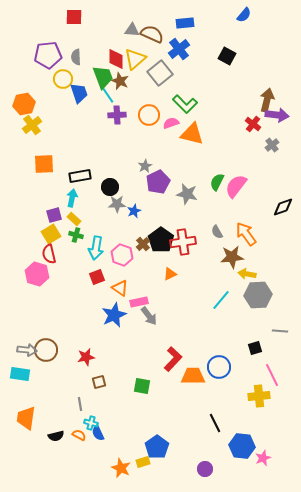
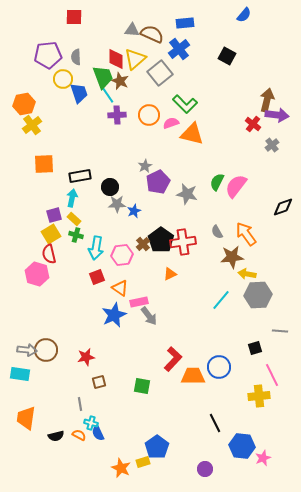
pink hexagon at (122, 255): rotated 25 degrees counterclockwise
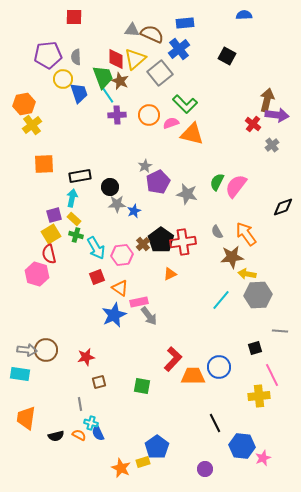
blue semicircle at (244, 15): rotated 133 degrees counterclockwise
cyan arrow at (96, 248): rotated 40 degrees counterclockwise
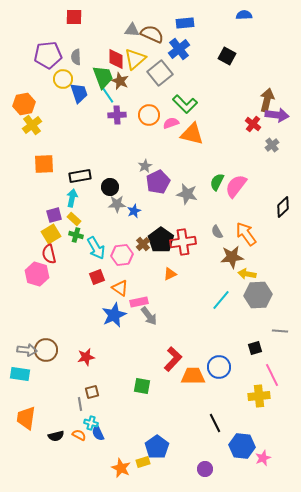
black diamond at (283, 207): rotated 25 degrees counterclockwise
brown square at (99, 382): moved 7 px left, 10 px down
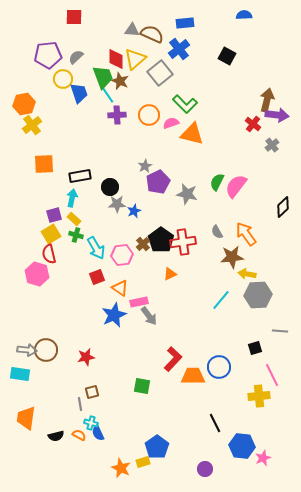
gray semicircle at (76, 57): rotated 49 degrees clockwise
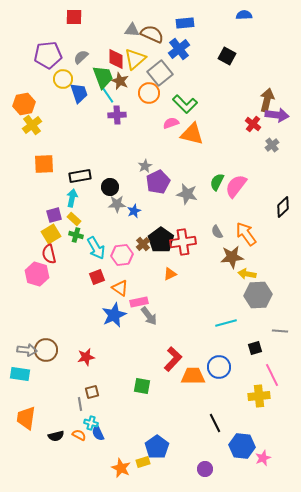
gray semicircle at (76, 57): moved 5 px right
orange circle at (149, 115): moved 22 px up
cyan line at (221, 300): moved 5 px right, 23 px down; rotated 35 degrees clockwise
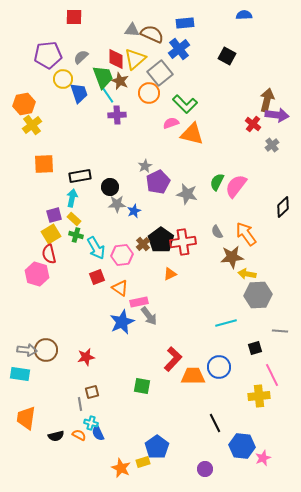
blue star at (114, 315): moved 8 px right, 7 px down
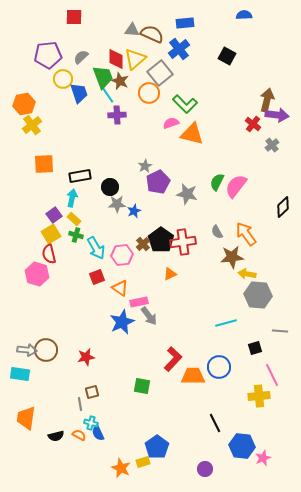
purple square at (54, 215): rotated 21 degrees counterclockwise
gray hexagon at (258, 295): rotated 8 degrees clockwise
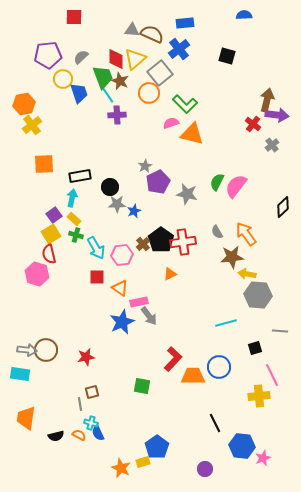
black square at (227, 56): rotated 12 degrees counterclockwise
red square at (97, 277): rotated 21 degrees clockwise
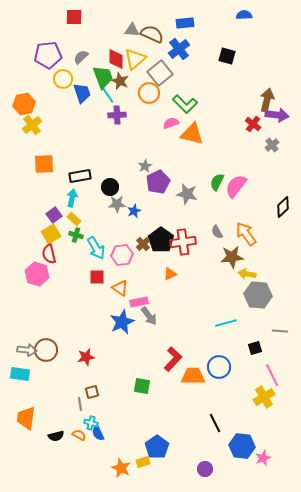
blue trapezoid at (79, 93): moved 3 px right
yellow cross at (259, 396): moved 5 px right, 1 px down; rotated 25 degrees counterclockwise
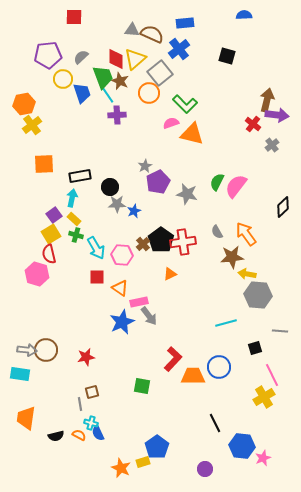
pink hexagon at (122, 255): rotated 10 degrees clockwise
